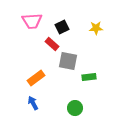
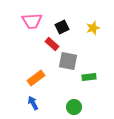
yellow star: moved 3 px left; rotated 16 degrees counterclockwise
green circle: moved 1 px left, 1 px up
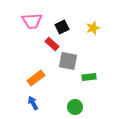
green circle: moved 1 px right
